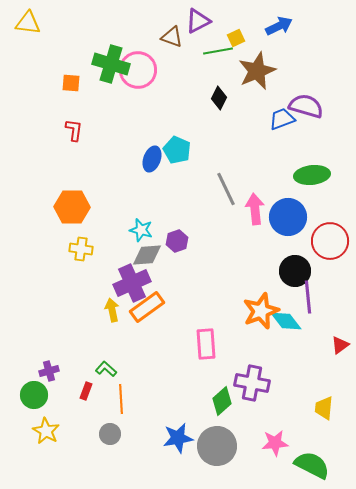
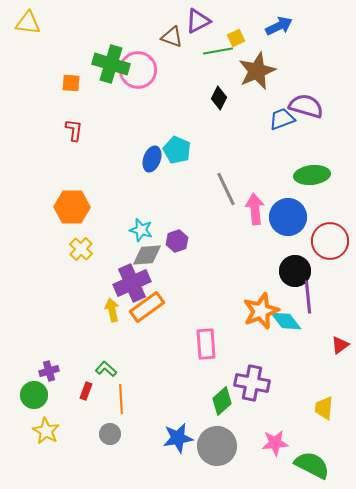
yellow cross at (81, 249): rotated 35 degrees clockwise
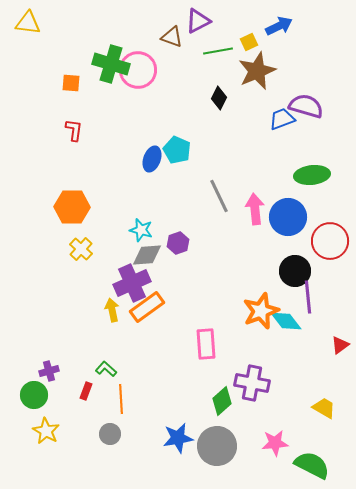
yellow square at (236, 38): moved 13 px right, 4 px down
gray line at (226, 189): moved 7 px left, 7 px down
purple hexagon at (177, 241): moved 1 px right, 2 px down
yellow trapezoid at (324, 408): rotated 115 degrees clockwise
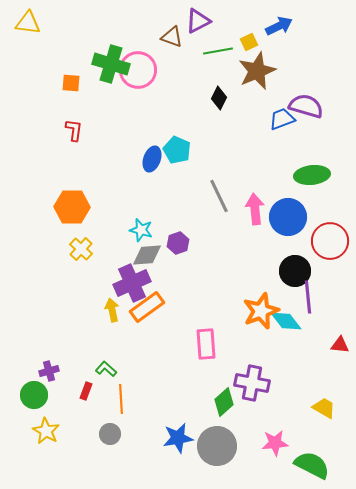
red triangle at (340, 345): rotated 42 degrees clockwise
green diamond at (222, 401): moved 2 px right, 1 px down
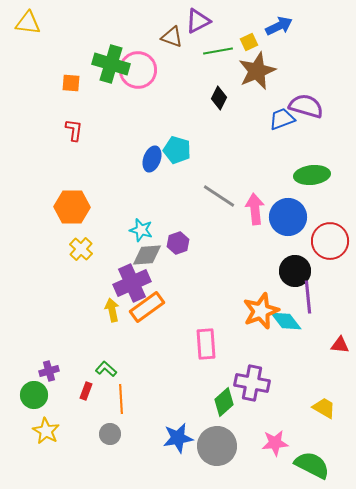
cyan pentagon at (177, 150): rotated 8 degrees counterclockwise
gray line at (219, 196): rotated 32 degrees counterclockwise
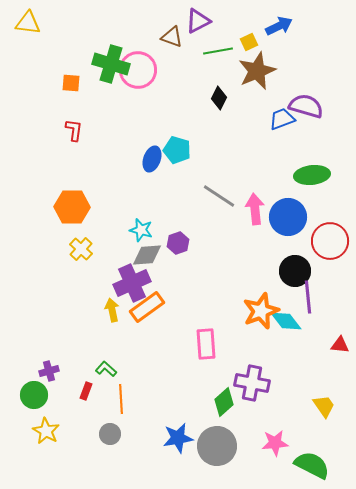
yellow trapezoid at (324, 408): moved 2 px up; rotated 25 degrees clockwise
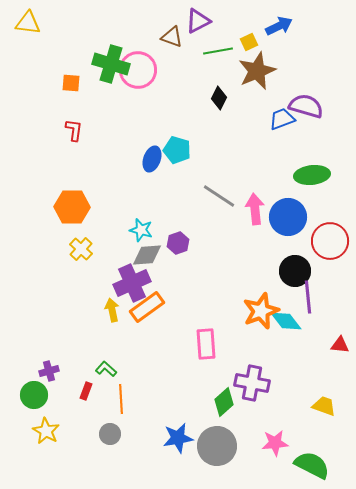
yellow trapezoid at (324, 406): rotated 35 degrees counterclockwise
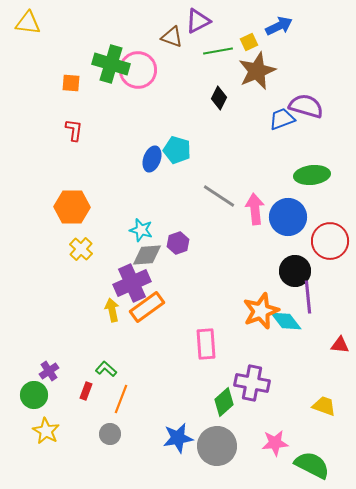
purple cross at (49, 371): rotated 18 degrees counterclockwise
orange line at (121, 399): rotated 24 degrees clockwise
